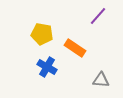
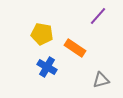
gray triangle: rotated 18 degrees counterclockwise
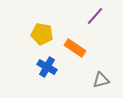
purple line: moved 3 px left
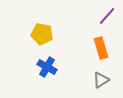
purple line: moved 12 px right
orange rectangle: moved 26 px right; rotated 40 degrees clockwise
gray triangle: rotated 18 degrees counterclockwise
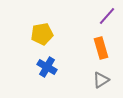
yellow pentagon: rotated 20 degrees counterclockwise
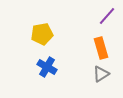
gray triangle: moved 6 px up
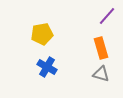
gray triangle: rotated 48 degrees clockwise
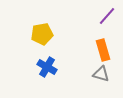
orange rectangle: moved 2 px right, 2 px down
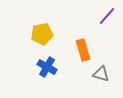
orange rectangle: moved 20 px left
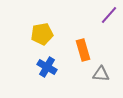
purple line: moved 2 px right, 1 px up
gray triangle: rotated 12 degrees counterclockwise
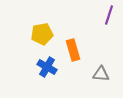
purple line: rotated 24 degrees counterclockwise
orange rectangle: moved 10 px left
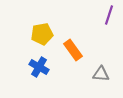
orange rectangle: rotated 20 degrees counterclockwise
blue cross: moved 8 px left
